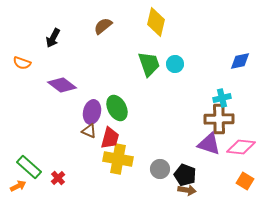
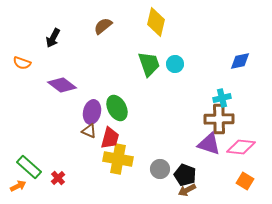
brown arrow: rotated 144 degrees clockwise
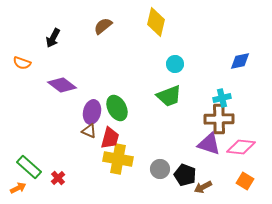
green trapezoid: moved 20 px right, 32 px down; rotated 88 degrees clockwise
orange arrow: moved 2 px down
brown arrow: moved 16 px right, 3 px up
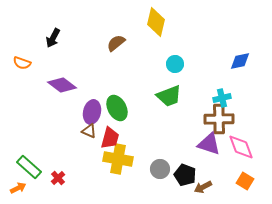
brown semicircle: moved 13 px right, 17 px down
pink diamond: rotated 64 degrees clockwise
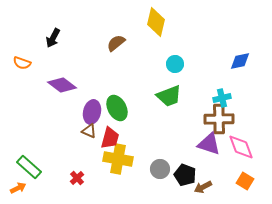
red cross: moved 19 px right
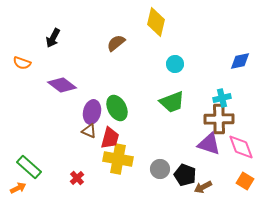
green trapezoid: moved 3 px right, 6 px down
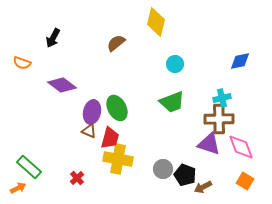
gray circle: moved 3 px right
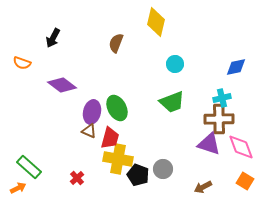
brown semicircle: rotated 30 degrees counterclockwise
blue diamond: moved 4 px left, 6 px down
black pentagon: moved 47 px left
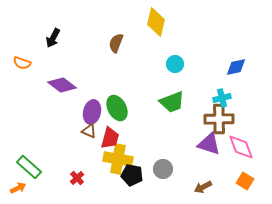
black pentagon: moved 6 px left; rotated 10 degrees counterclockwise
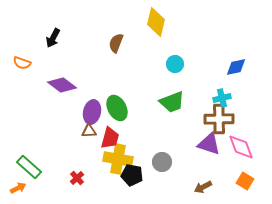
brown triangle: rotated 28 degrees counterclockwise
gray circle: moved 1 px left, 7 px up
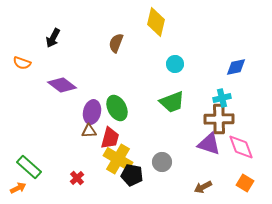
yellow cross: rotated 20 degrees clockwise
orange square: moved 2 px down
